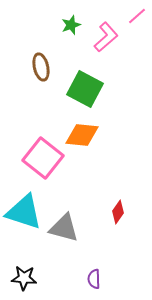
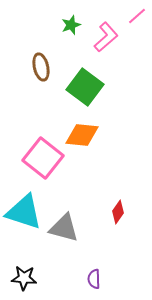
green square: moved 2 px up; rotated 9 degrees clockwise
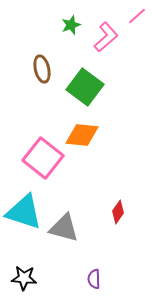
brown ellipse: moved 1 px right, 2 px down
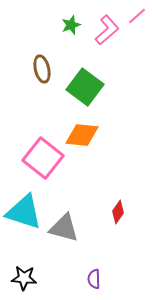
pink L-shape: moved 1 px right, 7 px up
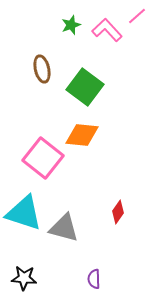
pink L-shape: rotated 92 degrees counterclockwise
cyan triangle: moved 1 px down
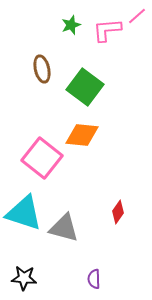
pink L-shape: rotated 52 degrees counterclockwise
pink square: moved 1 px left
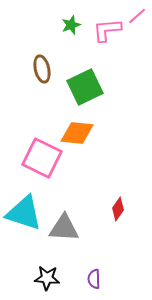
green square: rotated 27 degrees clockwise
orange diamond: moved 5 px left, 2 px up
pink square: rotated 12 degrees counterclockwise
red diamond: moved 3 px up
gray triangle: rotated 12 degrees counterclockwise
black star: moved 23 px right
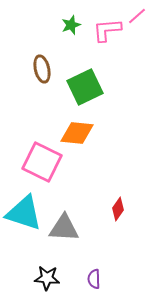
pink square: moved 4 px down
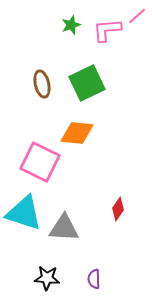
brown ellipse: moved 15 px down
green square: moved 2 px right, 4 px up
pink square: moved 2 px left
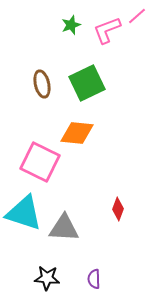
pink L-shape: rotated 16 degrees counterclockwise
red diamond: rotated 15 degrees counterclockwise
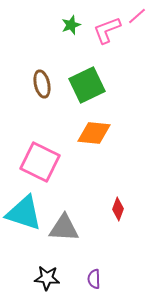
green square: moved 2 px down
orange diamond: moved 17 px right
